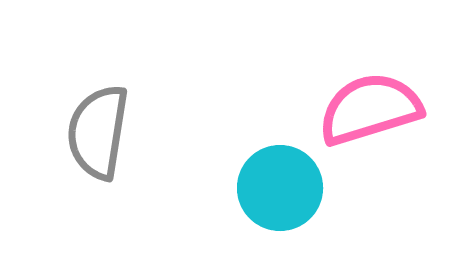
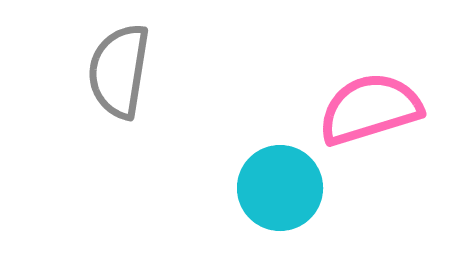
gray semicircle: moved 21 px right, 61 px up
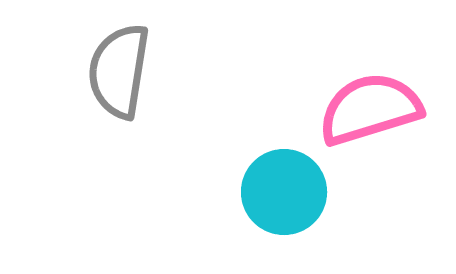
cyan circle: moved 4 px right, 4 px down
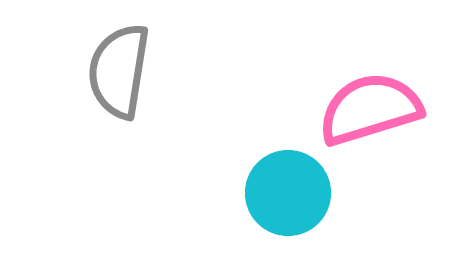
cyan circle: moved 4 px right, 1 px down
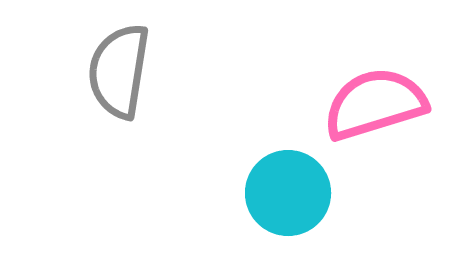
pink semicircle: moved 5 px right, 5 px up
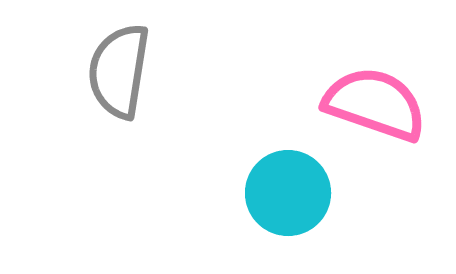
pink semicircle: rotated 36 degrees clockwise
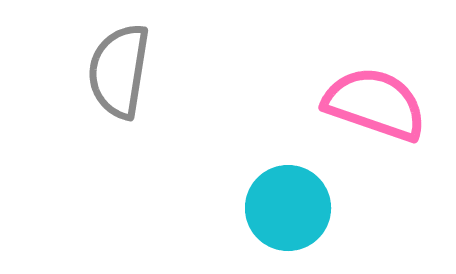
cyan circle: moved 15 px down
